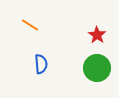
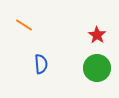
orange line: moved 6 px left
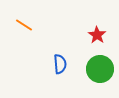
blue semicircle: moved 19 px right
green circle: moved 3 px right, 1 px down
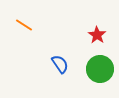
blue semicircle: rotated 30 degrees counterclockwise
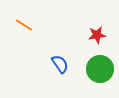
red star: rotated 30 degrees clockwise
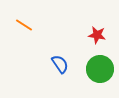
red star: rotated 18 degrees clockwise
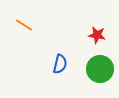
blue semicircle: rotated 48 degrees clockwise
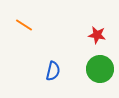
blue semicircle: moved 7 px left, 7 px down
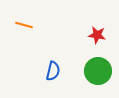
orange line: rotated 18 degrees counterclockwise
green circle: moved 2 px left, 2 px down
